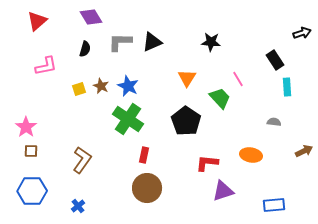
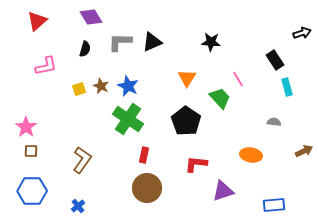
cyan rectangle: rotated 12 degrees counterclockwise
red L-shape: moved 11 px left, 1 px down
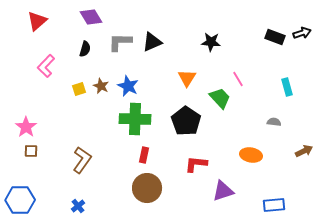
black rectangle: moved 23 px up; rotated 36 degrees counterclockwise
pink L-shape: rotated 145 degrees clockwise
green cross: moved 7 px right; rotated 32 degrees counterclockwise
blue hexagon: moved 12 px left, 9 px down
